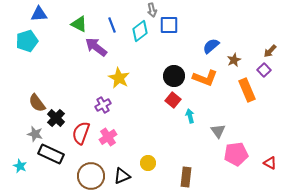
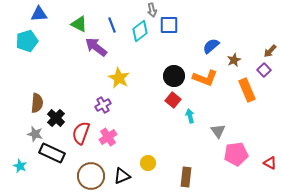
brown semicircle: rotated 138 degrees counterclockwise
black rectangle: moved 1 px right, 1 px up
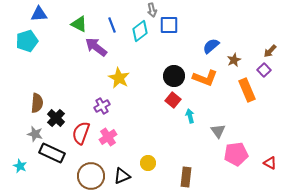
purple cross: moved 1 px left, 1 px down
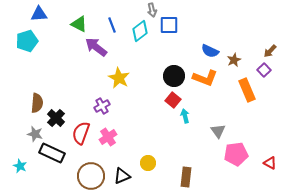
blue semicircle: moved 1 px left, 5 px down; rotated 114 degrees counterclockwise
cyan arrow: moved 5 px left
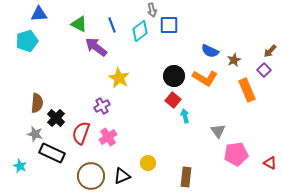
orange L-shape: rotated 10 degrees clockwise
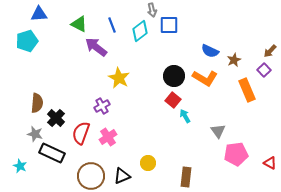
cyan arrow: rotated 16 degrees counterclockwise
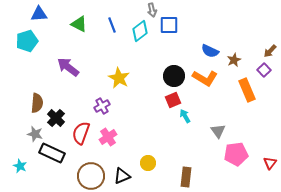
purple arrow: moved 28 px left, 20 px down
red square: rotated 28 degrees clockwise
red triangle: rotated 40 degrees clockwise
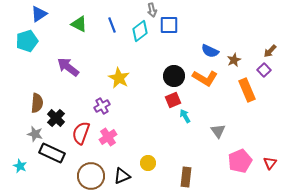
blue triangle: rotated 30 degrees counterclockwise
pink pentagon: moved 4 px right, 7 px down; rotated 15 degrees counterclockwise
